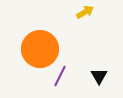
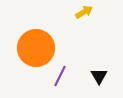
yellow arrow: moved 1 px left
orange circle: moved 4 px left, 1 px up
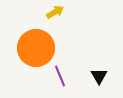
yellow arrow: moved 29 px left
purple line: rotated 50 degrees counterclockwise
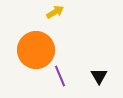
orange circle: moved 2 px down
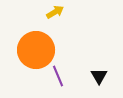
purple line: moved 2 px left
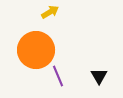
yellow arrow: moved 5 px left
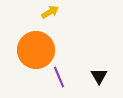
purple line: moved 1 px right, 1 px down
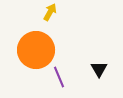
yellow arrow: rotated 30 degrees counterclockwise
black triangle: moved 7 px up
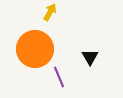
orange circle: moved 1 px left, 1 px up
black triangle: moved 9 px left, 12 px up
